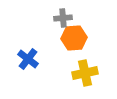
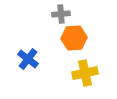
gray cross: moved 2 px left, 4 px up
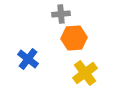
yellow cross: rotated 25 degrees counterclockwise
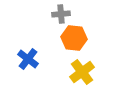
orange hexagon: rotated 10 degrees clockwise
yellow cross: moved 3 px left, 1 px up
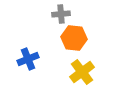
blue cross: rotated 30 degrees clockwise
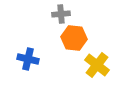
blue cross: rotated 35 degrees clockwise
yellow cross: moved 15 px right, 7 px up; rotated 15 degrees counterclockwise
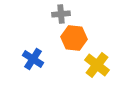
blue cross: moved 5 px right; rotated 20 degrees clockwise
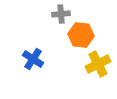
orange hexagon: moved 7 px right, 3 px up
yellow cross: moved 1 px right, 1 px up; rotated 25 degrees clockwise
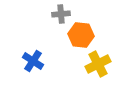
blue cross: moved 2 px down
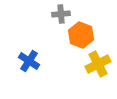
orange hexagon: rotated 15 degrees clockwise
blue cross: moved 4 px left
